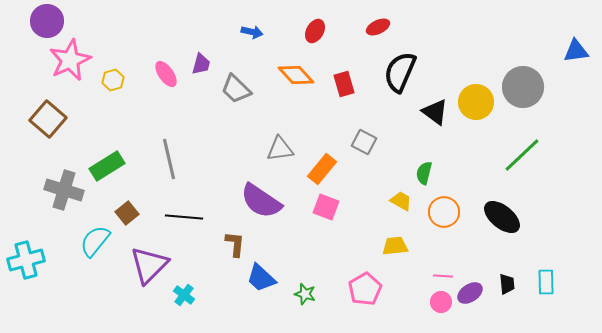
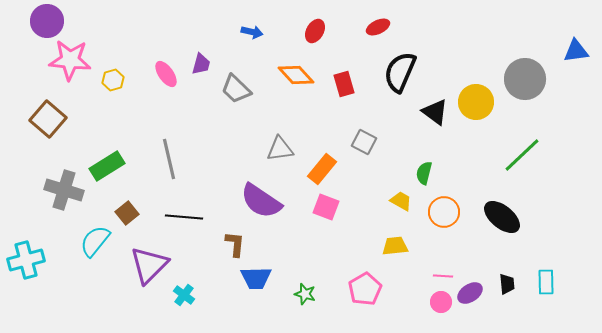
pink star at (70, 60): rotated 30 degrees clockwise
gray circle at (523, 87): moved 2 px right, 8 px up
blue trapezoid at (261, 278): moved 5 px left; rotated 44 degrees counterclockwise
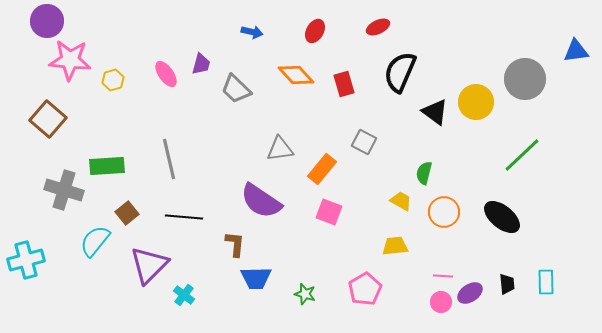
green rectangle at (107, 166): rotated 28 degrees clockwise
pink square at (326, 207): moved 3 px right, 5 px down
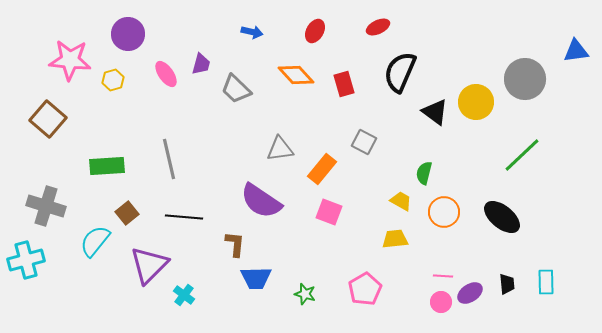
purple circle at (47, 21): moved 81 px right, 13 px down
gray cross at (64, 190): moved 18 px left, 16 px down
yellow trapezoid at (395, 246): moved 7 px up
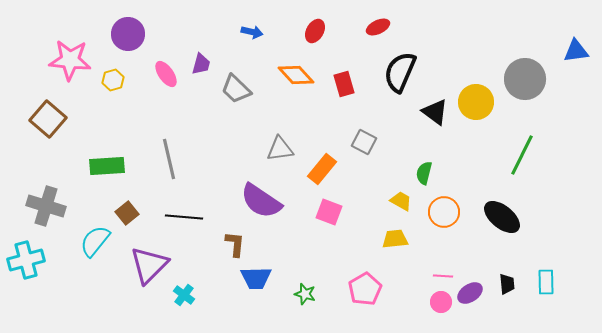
green line at (522, 155): rotated 21 degrees counterclockwise
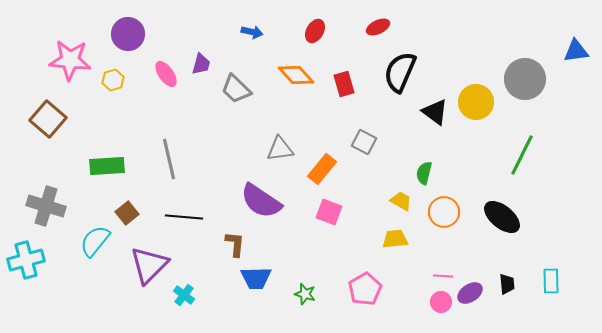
cyan rectangle at (546, 282): moved 5 px right, 1 px up
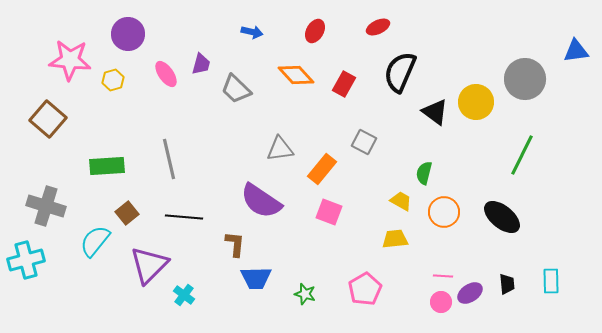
red rectangle at (344, 84): rotated 45 degrees clockwise
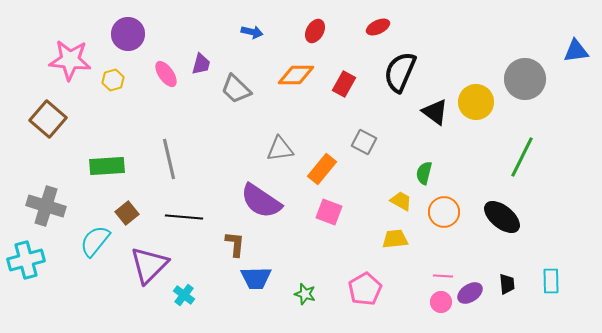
orange diamond at (296, 75): rotated 48 degrees counterclockwise
green line at (522, 155): moved 2 px down
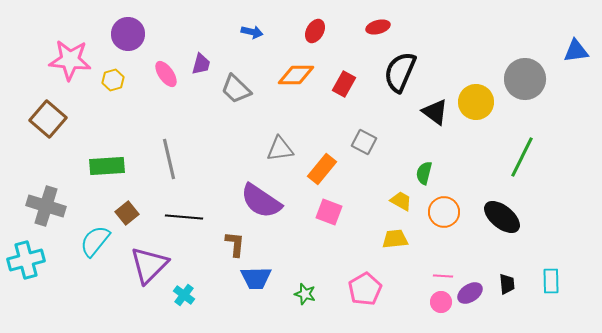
red ellipse at (378, 27): rotated 10 degrees clockwise
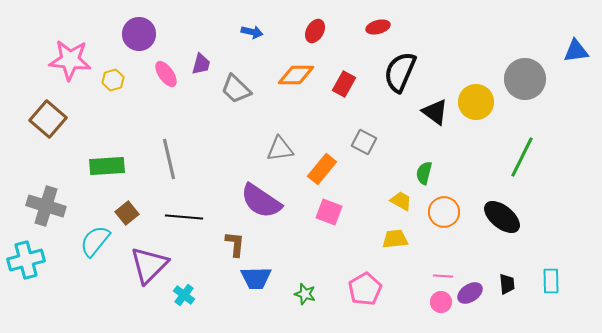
purple circle at (128, 34): moved 11 px right
